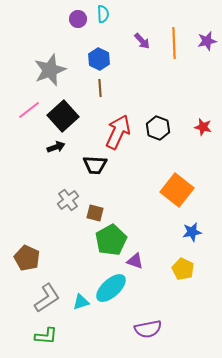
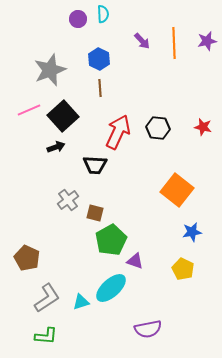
pink line: rotated 15 degrees clockwise
black hexagon: rotated 15 degrees counterclockwise
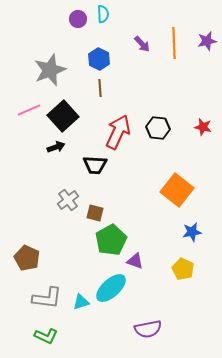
purple arrow: moved 3 px down
gray L-shape: rotated 40 degrees clockwise
green L-shape: rotated 20 degrees clockwise
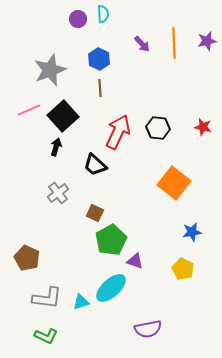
black arrow: rotated 54 degrees counterclockwise
black trapezoid: rotated 40 degrees clockwise
orange square: moved 3 px left, 7 px up
gray cross: moved 10 px left, 7 px up
brown square: rotated 12 degrees clockwise
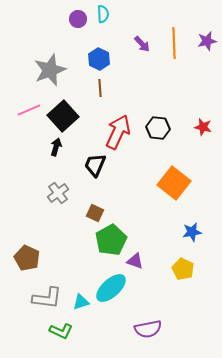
black trapezoid: rotated 70 degrees clockwise
green L-shape: moved 15 px right, 5 px up
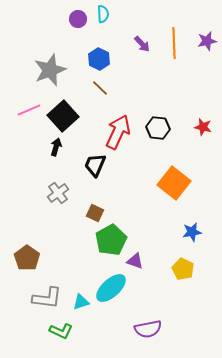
brown line: rotated 42 degrees counterclockwise
brown pentagon: rotated 10 degrees clockwise
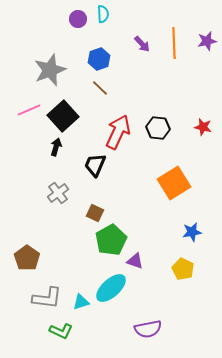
blue hexagon: rotated 15 degrees clockwise
orange square: rotated 20 degrees clockwise
